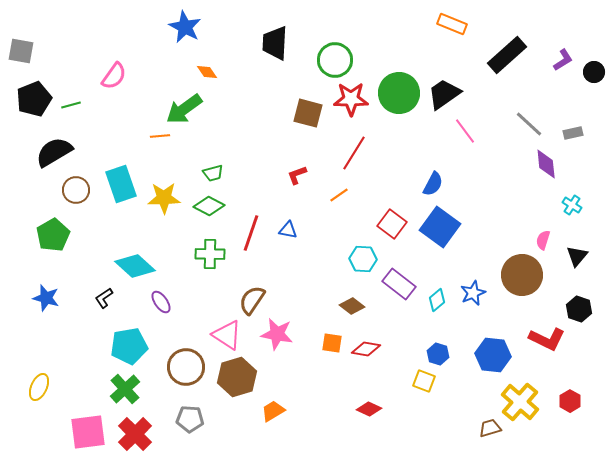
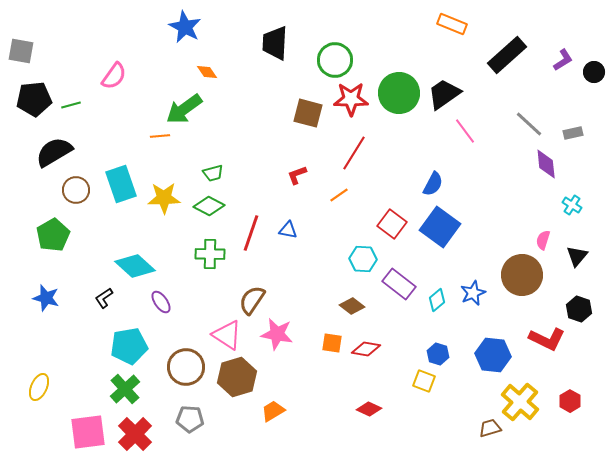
black pentagon at (34, 99): rotated 16 degrees clockwise
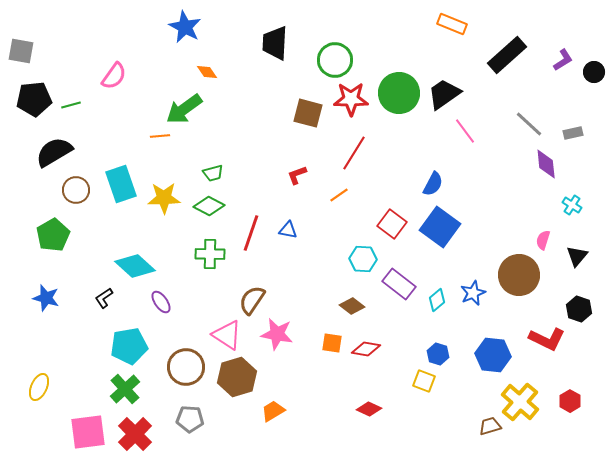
brown circle at (522, 275): moved 3 px left
brown trapezoid at (490, 428): moved 2 px up
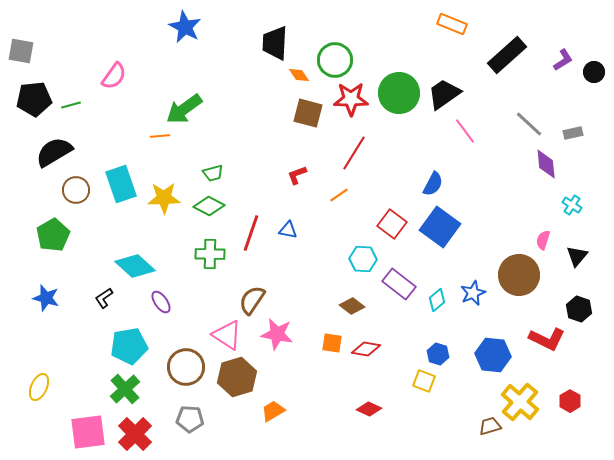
orange diamond at (207, 72): moved 92 px right, 3 px down
